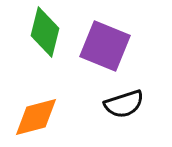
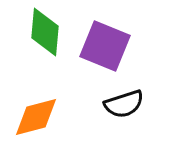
green diamond: rotated 9 degrees counterclockwise
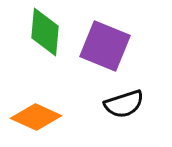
orange diamond: rotated 39 degrees clockwise
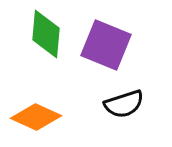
green diamond: moved 1 px right, 2 px down
purple square: moved 1 px right, 1 px up
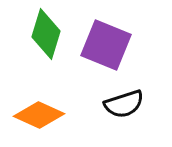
green diamond: rotated 12 degrees clockwise
orange diamond: moved 3 px right, 2 px up
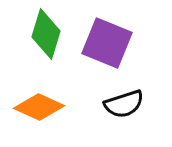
purple square: moved 1 px right, 2 px up
orange diamond: moved 8 px up
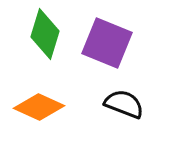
green diamond: moved 1 px left
black semicircle: rotated 141 degrees counterclockwise
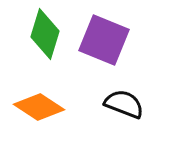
purple square: moved 3 px left, 3 px up
orange diamond: rotated 9 degrees clockwise
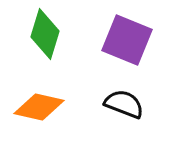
purple square: moved 23 px right
orange diamond: rotated 21 degrees counterclockwise
